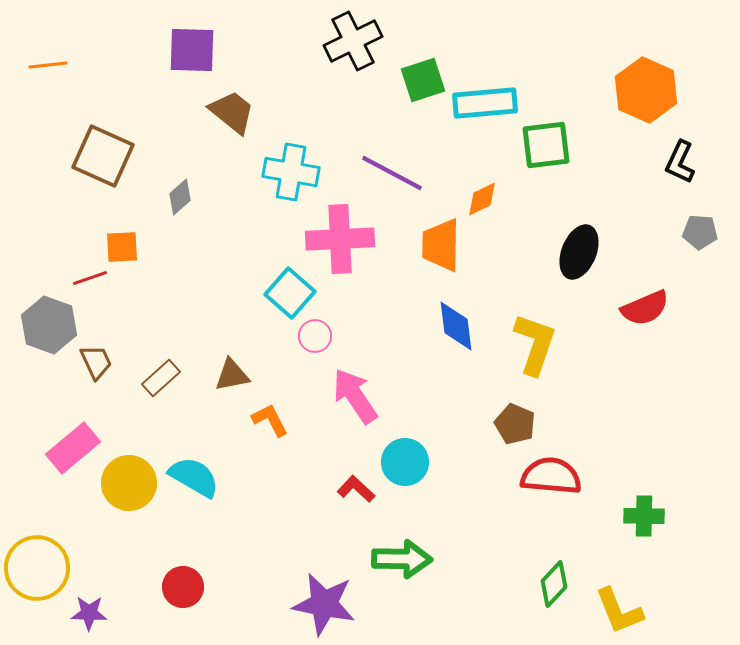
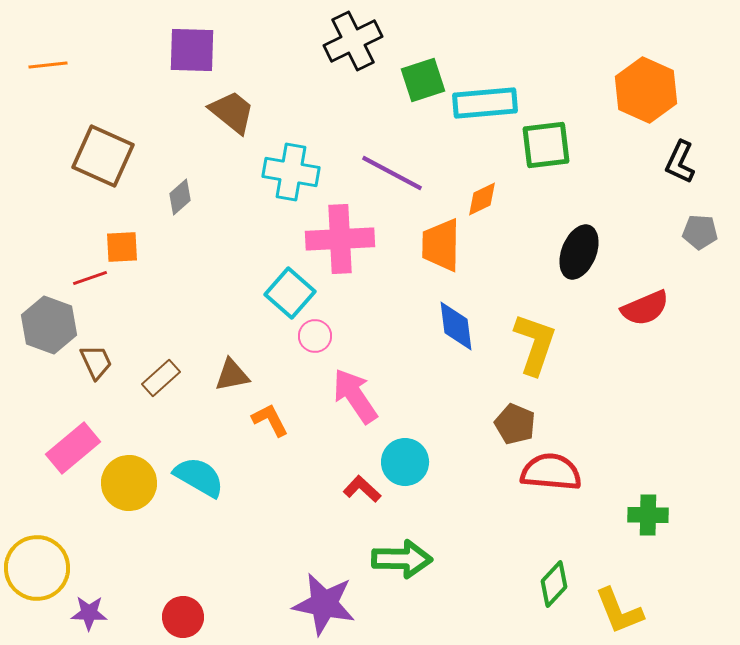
red semicircle at (551, 476): moved 4 px up
cyan semicircle at (194, 477): moved 5 px right
red L-shape at (356, 489): moved 6 px right
green cross at (644, 516): moved 4 px right, 1 px up
red circle at (183, 587): moved 30 px down
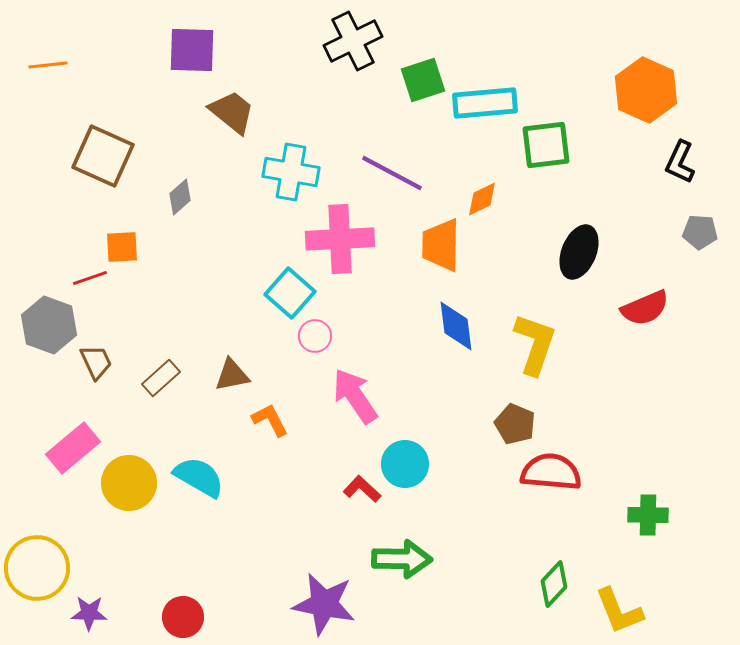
cyan circle at (405, 462): moved 2 px down
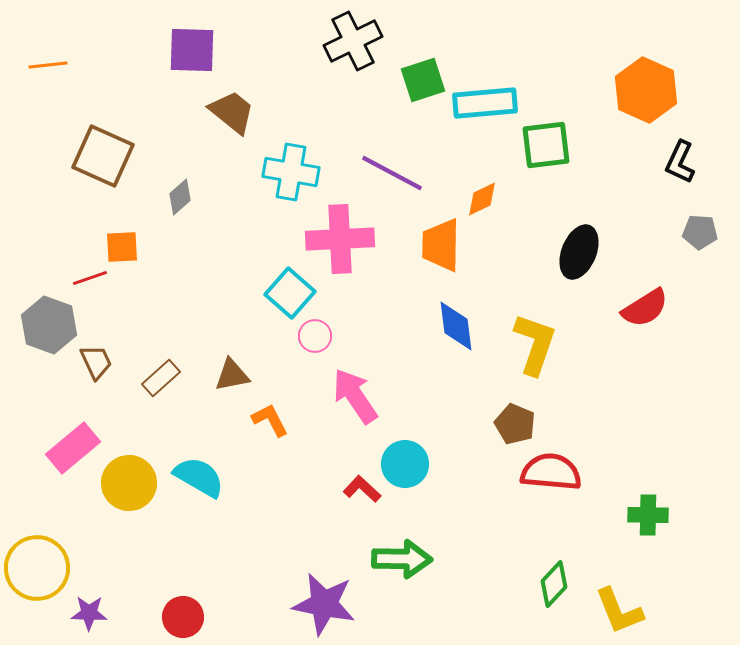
red semicircle at (645, 308): rotated 9 degrees counterclockwise
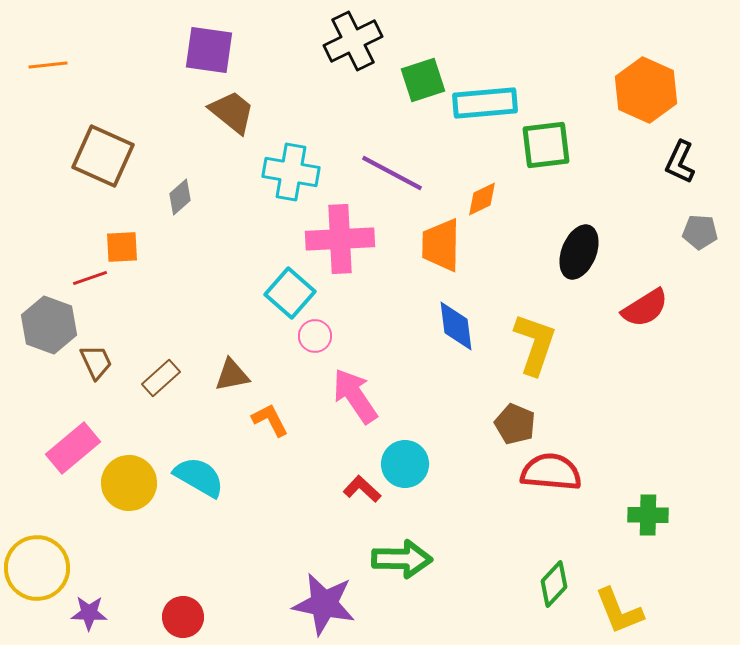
purple square at (192, 50): moved 17 px right; rotated 6 degrees clockwise
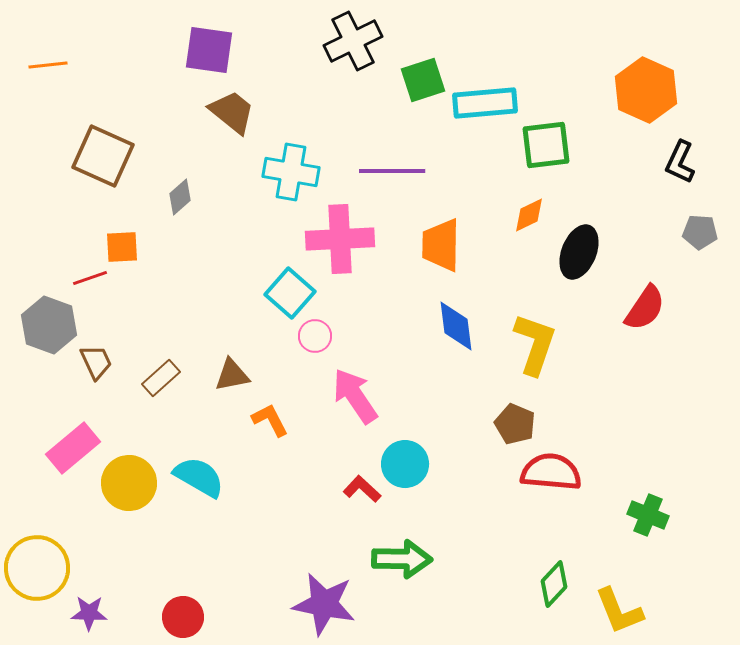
purple line at (392, 173): moved 2 px up; rotated 28 degrees counterclockwise
orange diamond at (482, 199): moved 47 px right, 16 px down
red semicircle at (645, 308): rotated 24 degrees counterclockwise
green cross at (648, 515): rotated 21 degrees clockwise
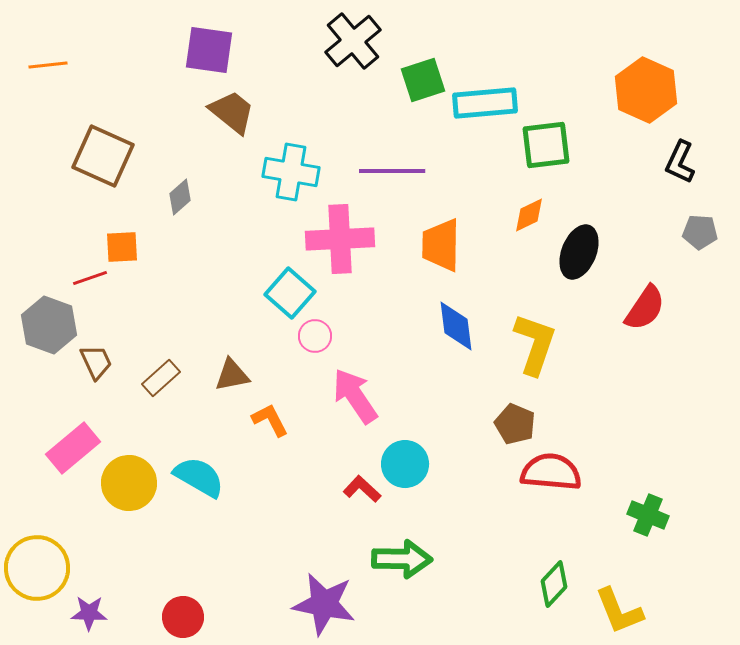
black cross at (353, 41): rotated 14 degrees counterclockwise
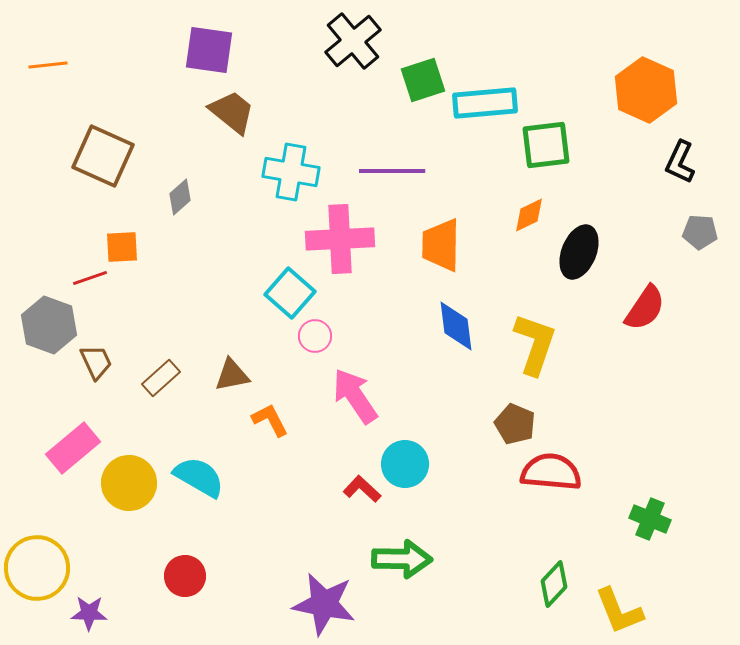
green cross at (648, 515): moved 2 px right, 4 px down
red circle at (183, 617): moved 2 px right, 41 px up
